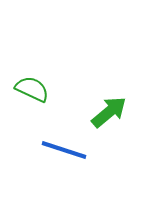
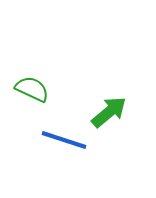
blue line: moved 10 px up
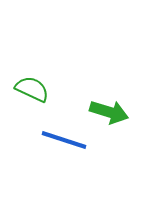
green arrow: rotated 57 degrees clockwise
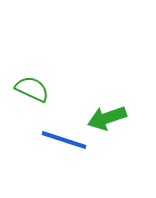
green arrow: moved 2 px left, 6 px down; rotated 144 degrees clockwise
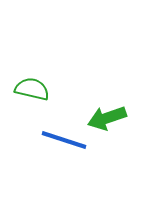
green semicircle: rotated 12 degrees counterclockwise
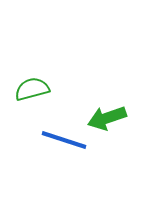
green semicircle: rotated 28 degrees counterclockwise
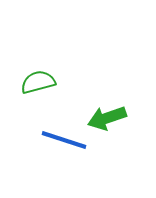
green semicircle: moved 6 px right, 7 px up
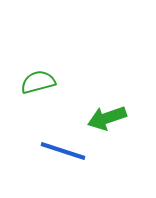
blue line: moved 1 px left, 11 px down
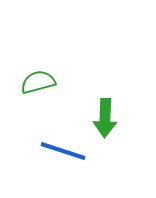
green arrow: moved 2 px left; rotated 69 degrees counterclockwise
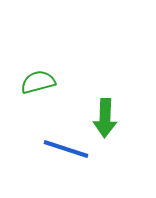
blue line: moved 3 px right, 2 px up
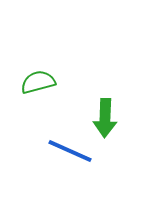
blue line: moved 4 px right, 2 px down; rotated 6 degrees clockwise
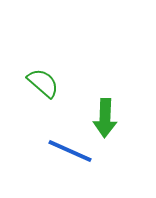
green semicircle: moved 5 px right, 1 px down; rotated 56 degrees clockwise
